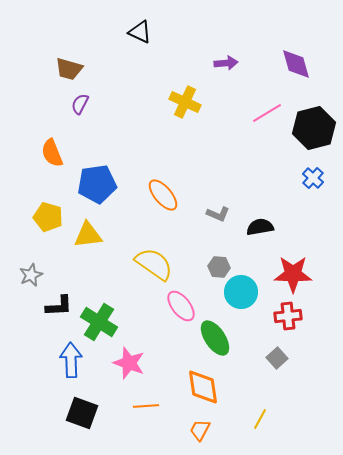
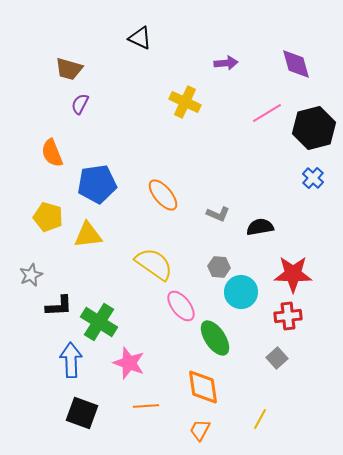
black triangle: moved 6 px down
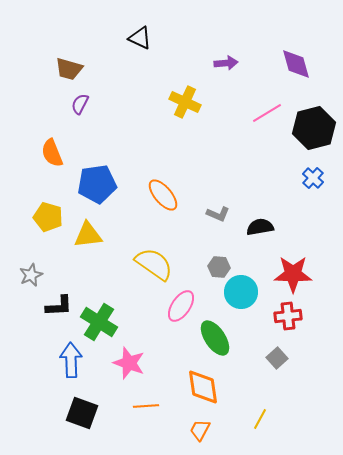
pink ellipse: rotated 72 degrees clockwise
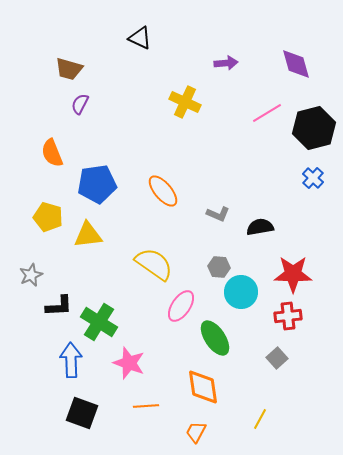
orange ellipse: moved 4 px up
orange trapezoid: moved 4 px left, 2 px down
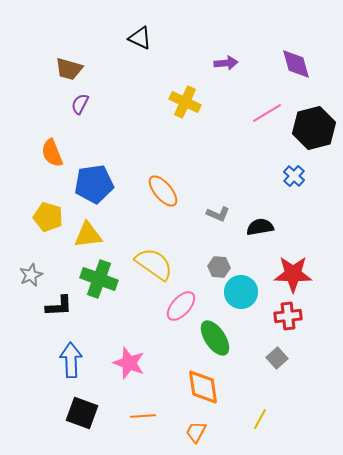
blue cross: moved 19 px left, 2 px up
blue pentagon: moved 3 px left
pink ellipse: rotated 8 degrees clockwise
green cross: moved 43 px up; rotated 12 degrees counterclockwise
orange line: moved 3 px left, 10 px down
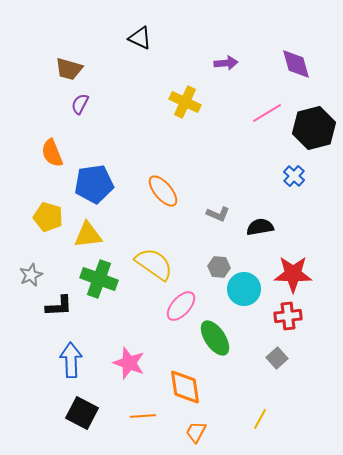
cyan circle: moved 3 px right, 3 px up
orange diamond: moved 18 px left
black square: rotated 8 degrees clockwise
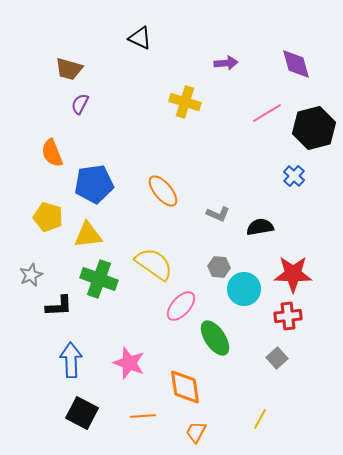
yellow cross: rotated 8 degrees counterclockwise
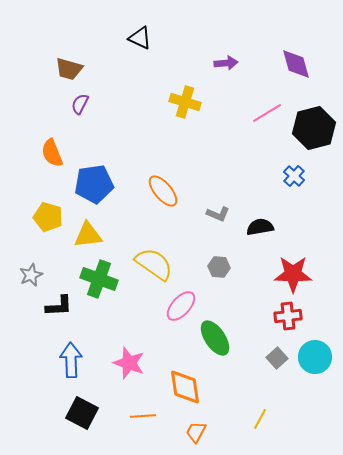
cyan circle: moved 71 px right, 68 px down
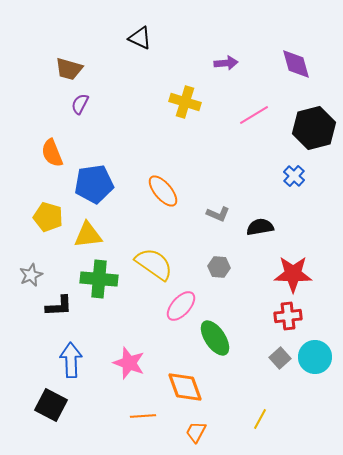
pink line: moved 13 px left, 2 px down
green cross: rotated 15 degrees counterclockwise
gray square: moved 3 px right
orange diamond: rotated 12 degrees counterclockwise
black square: moved 31 px left, 8 px up
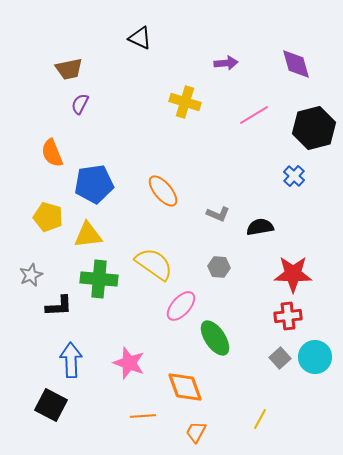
brown trapezoid: rotated 28 degrees counterclockwise
